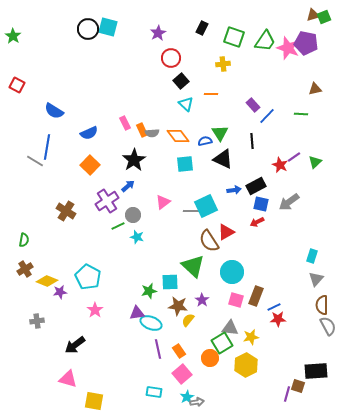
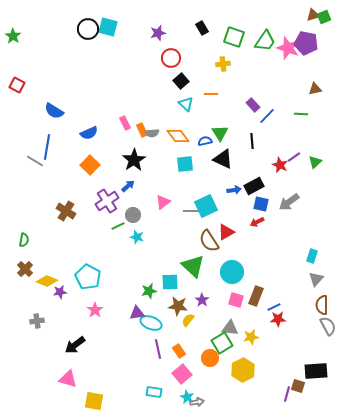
black rectangle at (202, 28): rotated 56 degrees counterclockwise
purple star at (158, 33): rotated 14 degrees clockwise
black rectangle at (256, 186): moved 2 px left
brown cross at (25, 269): rotated 14 degrees counterclockwise
yellow hexagon at (246, 365): moved 3 px left, 5 px down
cyan star at (187, 397): rotated 16 degrees counterclockwise
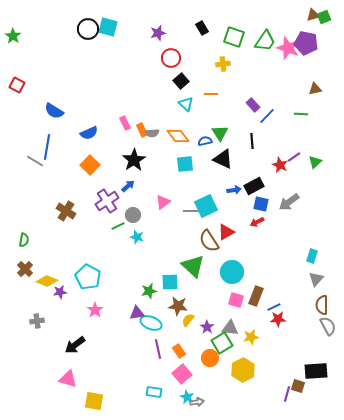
purple star at (202, 300): moved 5 px right, 27 px down
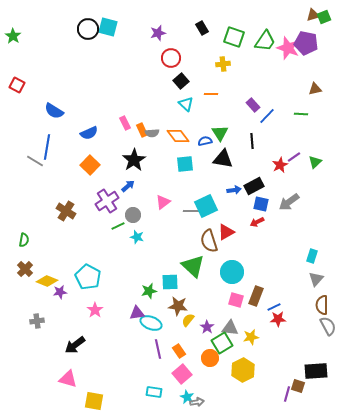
black triangle at (223, 159): rotated 15 degrees counterclockwise
red star at (280, 165): rotated 21 degrees clockwise
brown semicircle at (209, 241): rotated 15 degrees clockwise
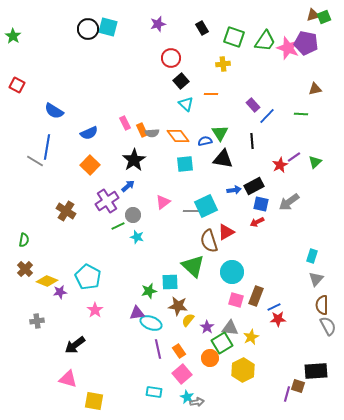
purple star at (158, 33): moved 9 px up
yellow star at (251, 337): rotated 14 degrees counterclockwise
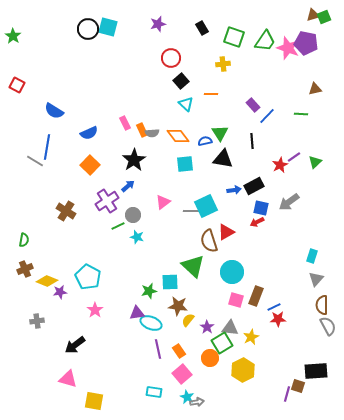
blue square at (261, 204): moved 4 px down
brown cross at (25, 269): rotated 21 degrees clockwise
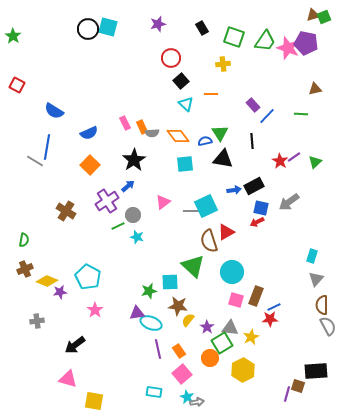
orange rectangle at (142, 130): moved 3 px up
red star at (280, 165): moved 4 px up; rotated 14 degrees counterclockwise
red star at (278, 319): moved 8 px left
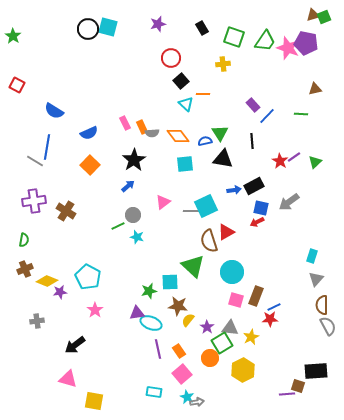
orange line at (211, 94): moved 8 px left
purple cross at (107, 201): moved 73 px left; rotated 25 degrees clockwise
purple line at (287, 394): rotated 70 degrees clockwise
